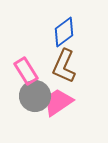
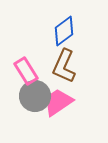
blue diamond: moved 1 px up
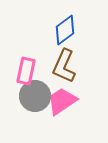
blue diamond: moved 1 px right, 1 px up
pink rectangle: rotated 44 degrees clockwise
pink trapezoid: moved 4 px right, 1 px up
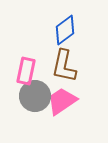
brown L-shape: rotated 12 degrees counterclockwise
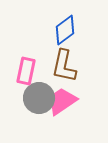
gray circle: moved 4 px right, 2 px down
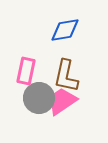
blue diamond: rotated 28 degrees clockwise
brown L-shape: moved 2 px right, 10 px down
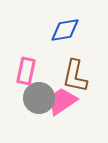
brown L-shape: moved 9 px right
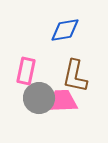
pink trapezoid: rotated 32 degrees clockwise
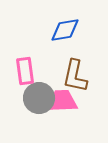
pink rectangle: moved 1 px left; rotated 20 degrees counterclockwise
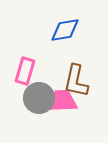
pink rectangle: rotated 24 degrees clockwise
brown L-shape: moved 1 px right, 5 px down
